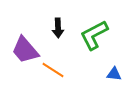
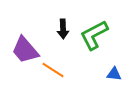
black arrow: moved 5 px right, 1 px down
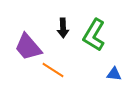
black arrow: moved 1 px up
green L-shape: rotated 32 degrees counterclockwise
purple trapezoid: moved 3 px right, 3 px up
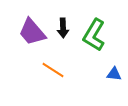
purple trapezoid: moved 4 px right, 15 px up
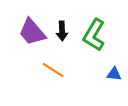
black arrow: moved 1 px left, 3 px down
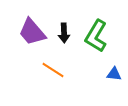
black arrow: moved 2 px right, 2 px down
green L-shape: moved 2 px right, 1 px down
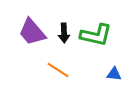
green L-shape: moved 1 px up; rotated 108 degrees counterclockwise
orange line: moved 5 px right
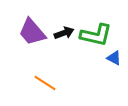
black arrow: rotated 108 degrees counterclockwise
orange line: moved 13 px left, 13 px down
blue triangle: moved 16 px up; rotated 21 degrees clockwise
